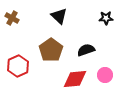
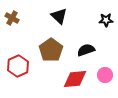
black star: moved 2 px down
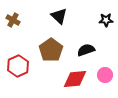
brown cross: moved 1 px right, 2 px down
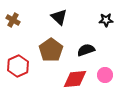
black triangle: moved 1 px down
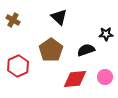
black star: moved 14 px down
pink circle: moved 2 px down
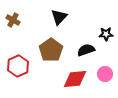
black triangle: rotated 30 degrees clockwise
pink circle: moved 3 px up
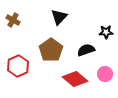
black star: moved 2 px up
red diamond: rotated 45 degrees clockwise
